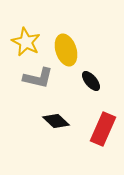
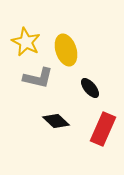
black ellipse: moved 1 px left, 7 px down
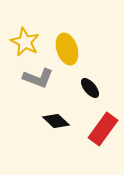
yellow star: moved 1 px left
yellow ellipse: moved 1 px right, 1 px up
gray L-shape: rotated 8 degrees clockwise
red rectangle: rotated 12 degrees clockwise
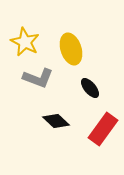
yellow ellipse: moved 4 px right
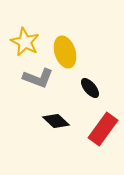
yellow ellipse: moved 6 px left, 3 px down
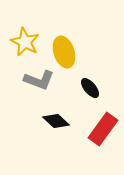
yellow ellipse: moved 1 px left
gray L-shape: moved 1 px right, 2 px down
